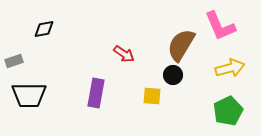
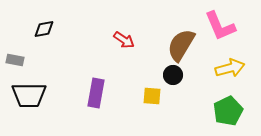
red arrow: moved 14 px up
gray rectangle: moved 1 px right, 1 px up; rotated 30 degrees clockwise
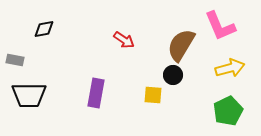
yellow square: moved 1 px right, 1 px up
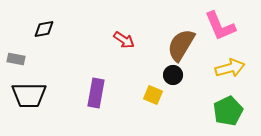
gray rectangle: moved 1 px right, 1 px up
yellow square: rotated 18 degrees clockwise
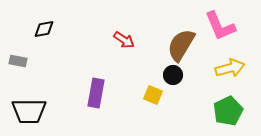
gray rectangle: moved 2 px right, 2 px down
black trapezoid: moved 16 px down
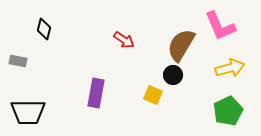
black diamond: rotated 65 degrees counterclockwise
black trapezoid: moved 1 px left, 1 px down
